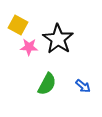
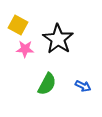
pink star: moved 4 px left, 2 px down
blue arrow: rotated 14 degrees counterclockwise
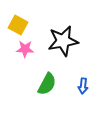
black star: moved 5 px right, 2 px down; rotated 28 degrees clockwise
blue arrow: rotated 70 degrees clockwise
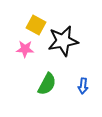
yellow square: moved 18 px right
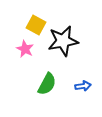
pink star: rotated 24 degrees clockwise
blue arrow: rotated 105 degrees counterclockwise
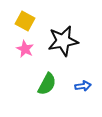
yellow square: moved 11 px left, 4 px up
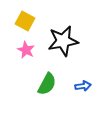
pink star: moved 1 px right, 1 px down
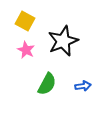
black star: rotated 12 degrees counterclockwise
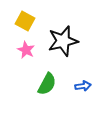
black star: rotated 8 degrees clockwise
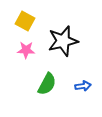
pink star: rotated 24 degrees counterclockwise
